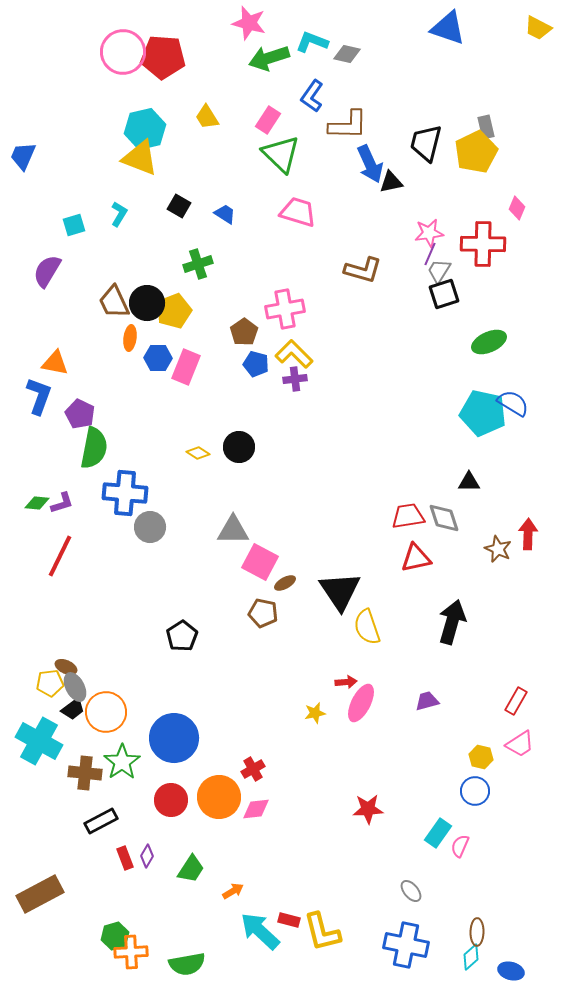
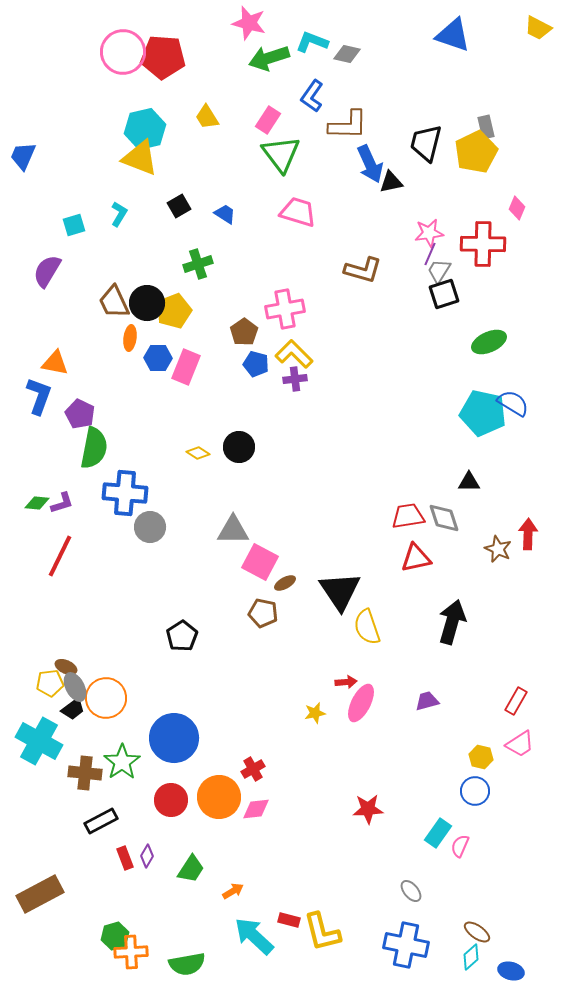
blue triangle at (448, 28): moved 5 px right, 7 px down
green triangle at (281, 154): rotated 9 degrees clockwise
black square at (179, 206): rotated 30 degrees clockwise
orange circle at (106, 712): moved 14 px up
cyan arrow at (260, 931): moved 6 px left, 5 px down
brown ellipse at (477, 932): rotated 56 degrees counterclockwise
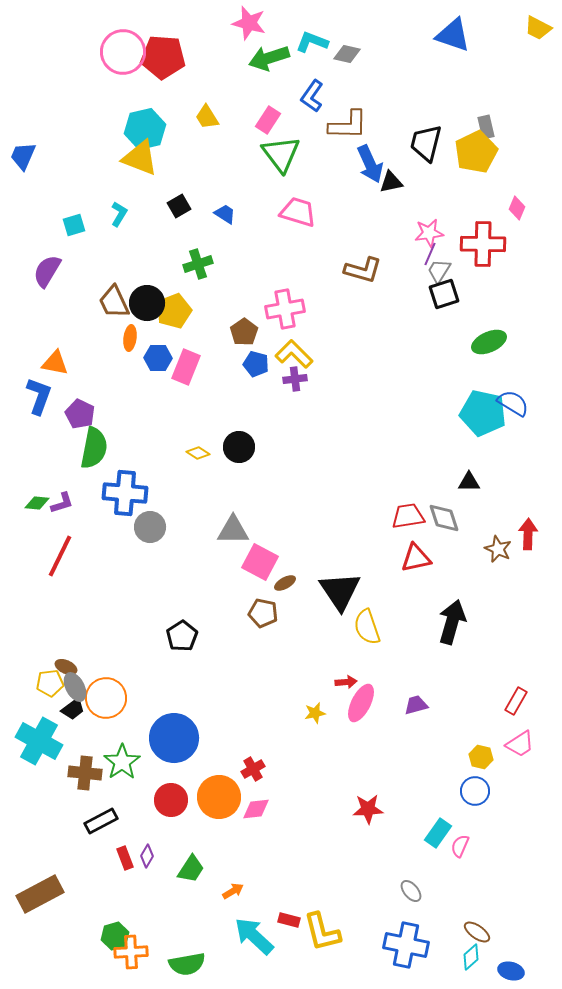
purple trapezoid at (427, 701): moved 11 px left, 4 px down
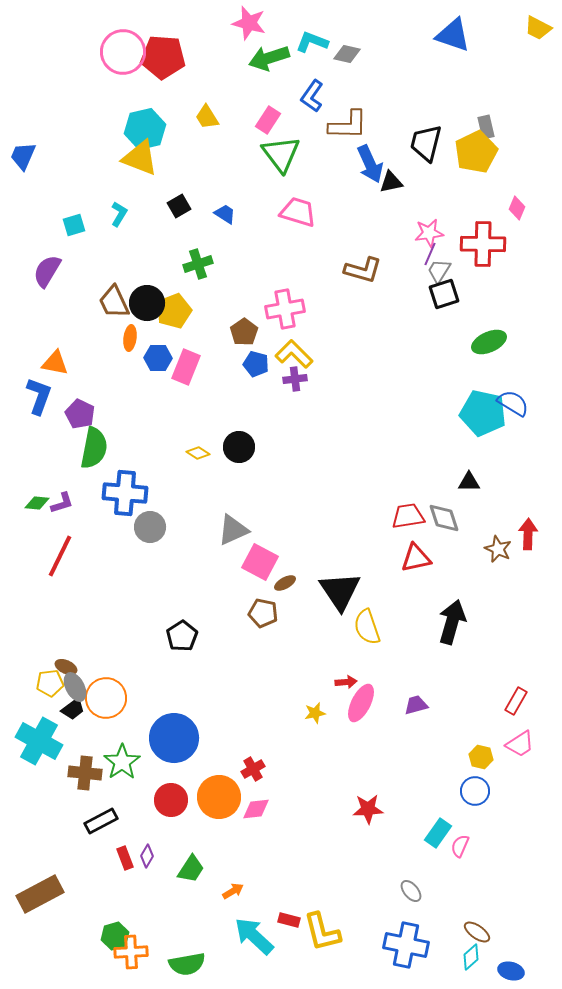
gray triangle at (233, 530): rotated 24 degrees counterclockwise
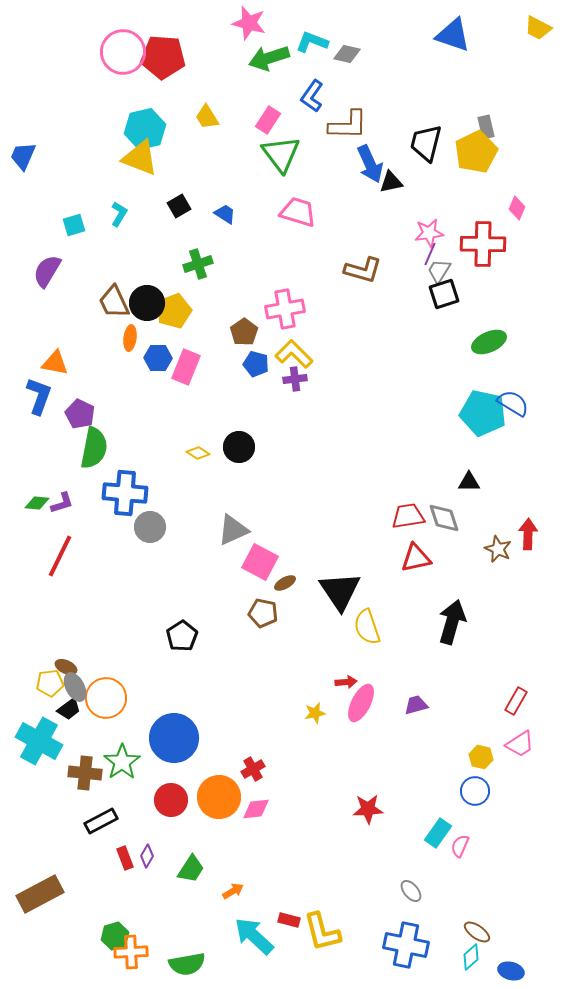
black trapezoid at (73, 709): moved 4 px left
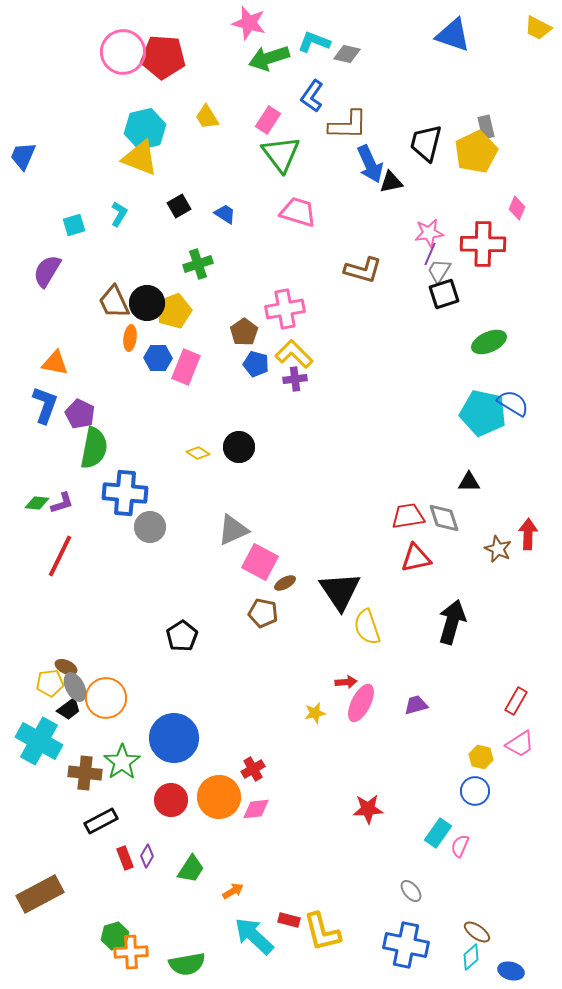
cyan L-shape at (312, 42): moved 2 px right
blue L-shape at (39, 396): moved 6 px right, 9 px down
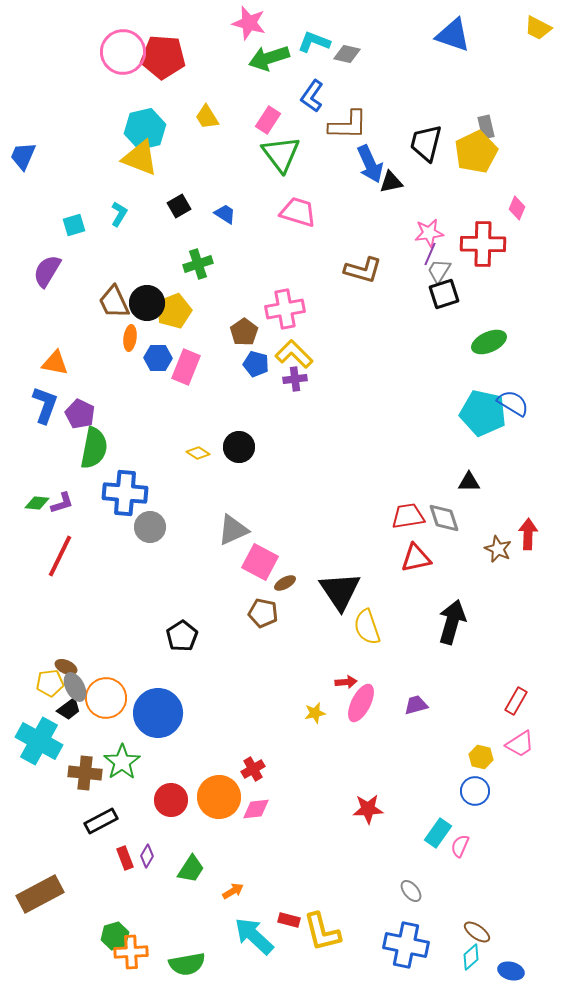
blue circle at (174, 738): moved 16 px left, 25 px up
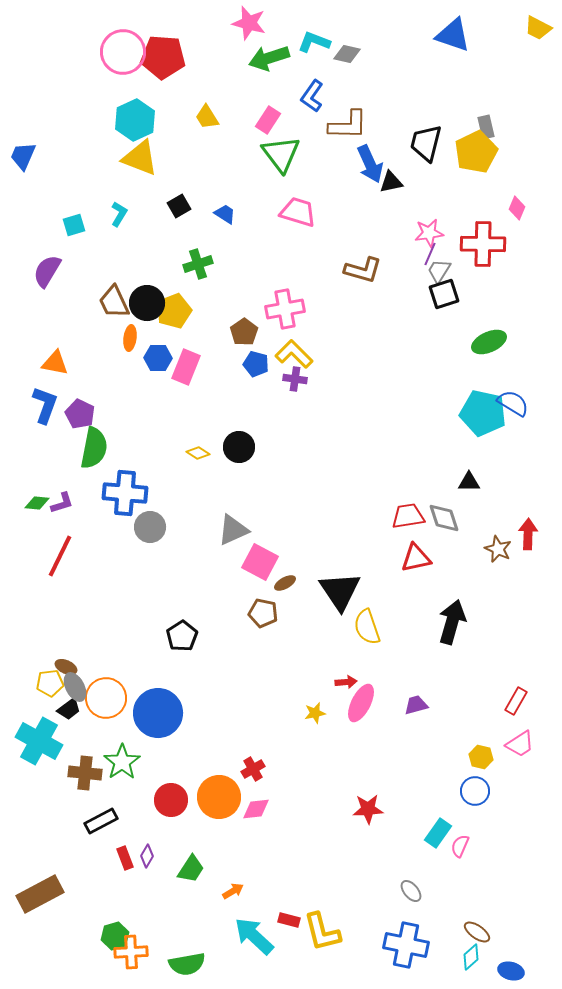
cyan hexagon at (145, 129): moved 10 px left, 9 px up; rotated 12 degrees counterclockwise
purple cross at (295, 379): rotated 15 degrees clockwise
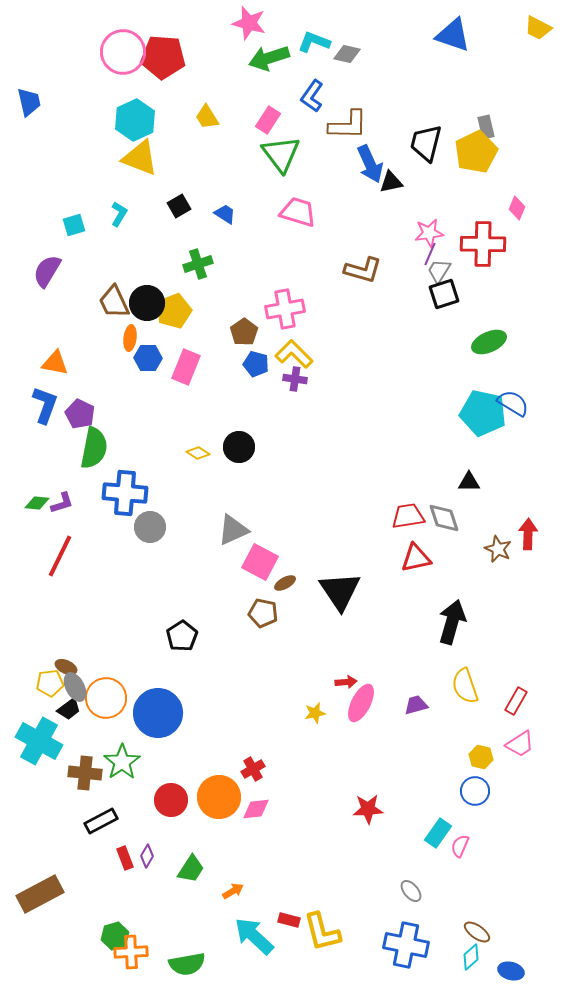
blue trapezoid at (23, 156): moved 6 px right, 54 px up; rotated 144 degrees clockwise
blue hexagon at (158, 358): moved 10 px left
yellow semicircle at (367, 627): moved 98 px right, 59 px down
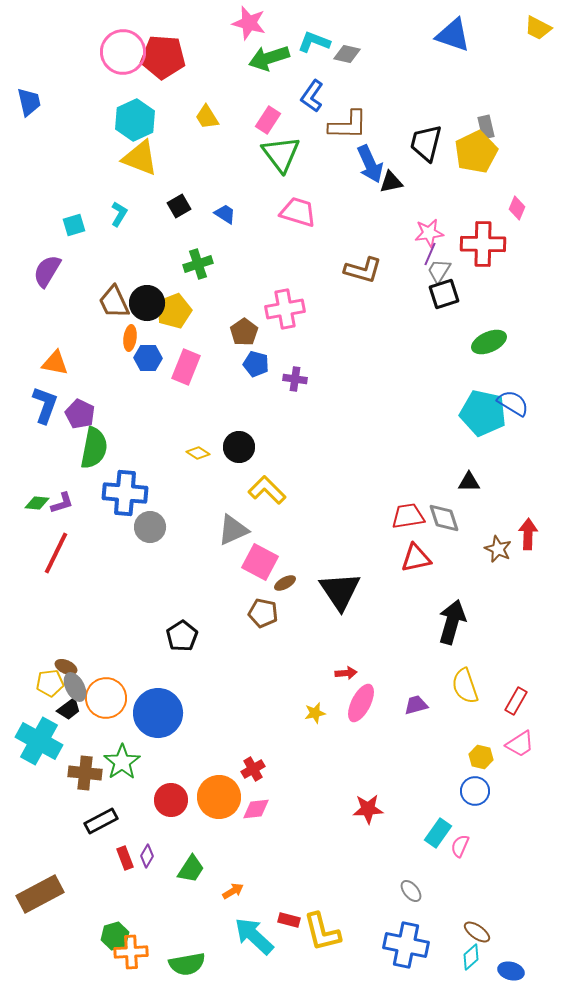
yellow L-shape at (294, 354): moved 27 px left, 136 px down
red line at (60, 556): moved 4 px left, 3 px up
red arrow at (346, 682): moved 9 px up
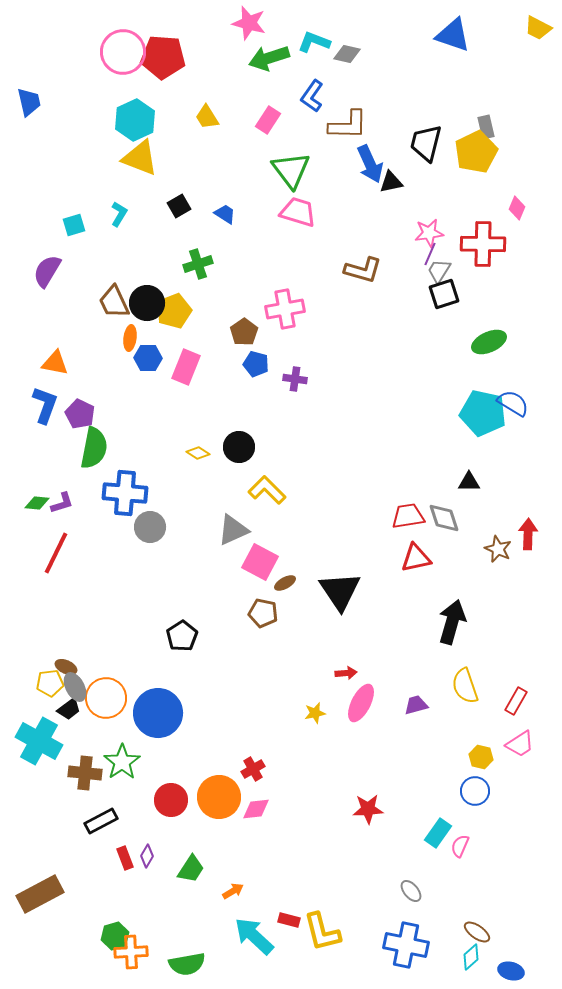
green triangle at (281, 154): moved 10 px right, 16 px down
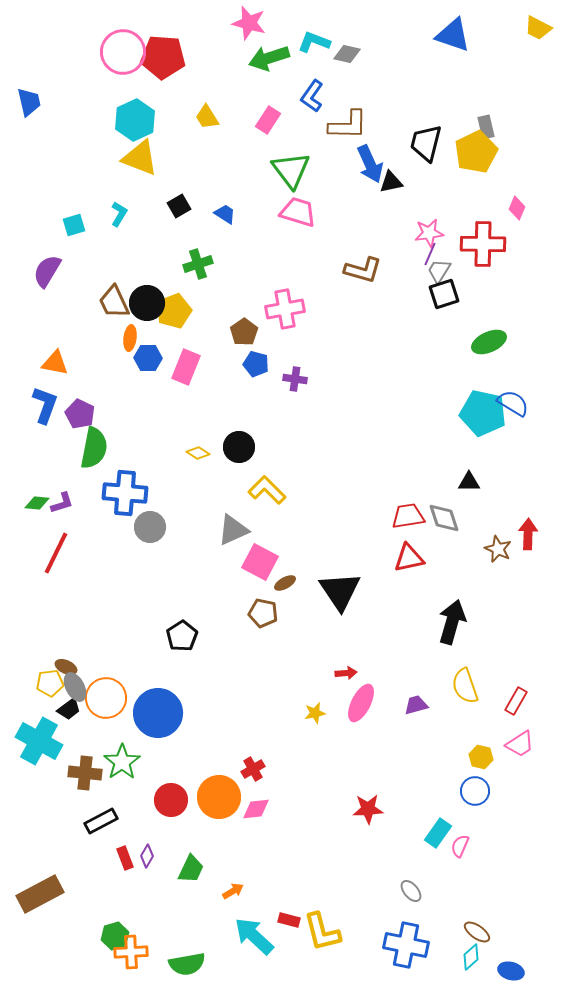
red triangle at (416, 558): moved 7 px left
green trapezoid at (191, 869): rotated 8 degrees counterclockwise
